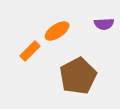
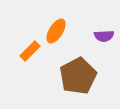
purple semicircle: moved 12 px down
orange ellipse: moved 1 px left; rotated 25 degrees counterclockwise
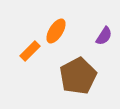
purple semicircle: rotated 54 degrees counterclockwise
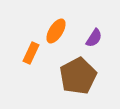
purple semicircle: moved 10 px left, 2 px down
orange rectangle: moved 1 px right, 2 px down; rotated 20 degrees counterclockwise
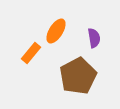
purple semicircle: rotated 42 degrees counterclockwise
orange rectangle: rotated 15 degrees clockwise
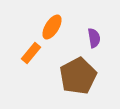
orange ellipse: moved 4 px left, 4 px up
